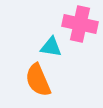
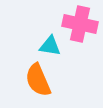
cyan triangle: moved 1 px left, 1 px up
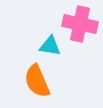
orange semicircle: moved 1 px left, 1 px down
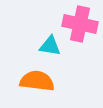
orange semicircle: rotated 120 degrees clockwise
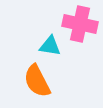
orange semicircle: rotated 124 degrees counterclockwise
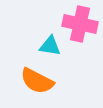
orange semicircle: rotated 36 degrees counterclockwise
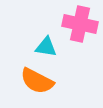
cyan triangle: moved 4 px left, 1 px down
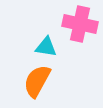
orange semicircle: rotated 92 degrees clockwise
